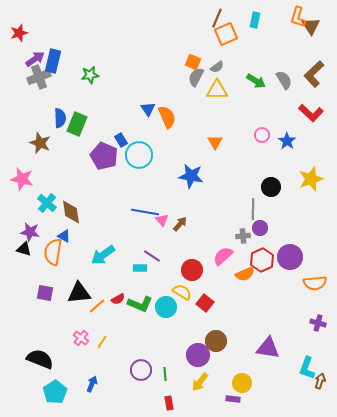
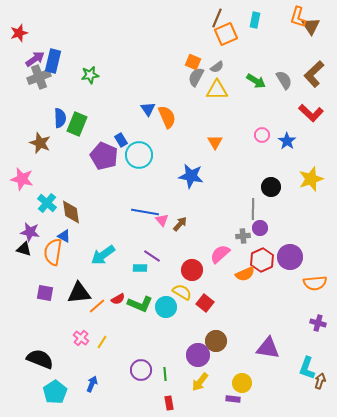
pink semicircle at (223, 256): moved 3 px left, 2 px up
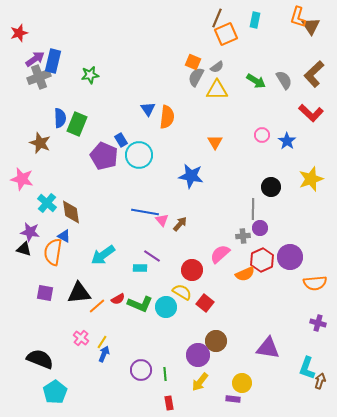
orange semicircle at (167, 117): rotated 30 degrees clockwise
blue arrow at (92, 384): moved 12 px right, 30 px up
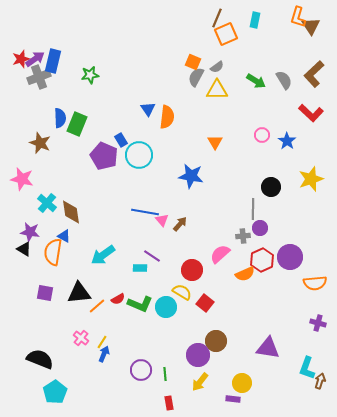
red star at (19, 33): moved 2 px right, 26 px down
black triangle at (24, 249): rotated 14 degrees clockwise
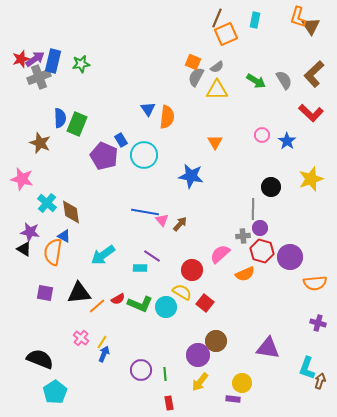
green star at (90, 75): moved 9 px left, 11 px up
cyan circle at (139, 155): moved 5 px right
red hexagon at (262, 260): moved 9 px up; rotated 20 degrees counterclockwise
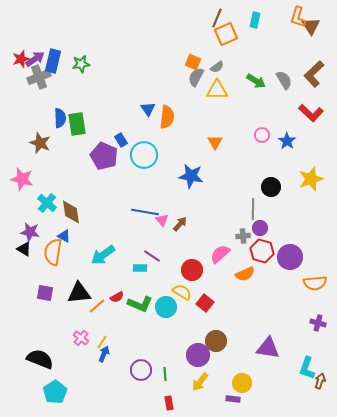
green rectangle at (77, 124): rotated 30 degrees counterclockwise
red semicircle at (118, 299): moved 1 px left, 2 px up
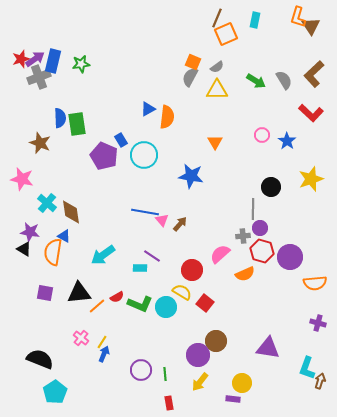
gray semicircle at (196, 77): moved 6 px left
blue triangle at (148, 109): rotated 35 degrees clockwise
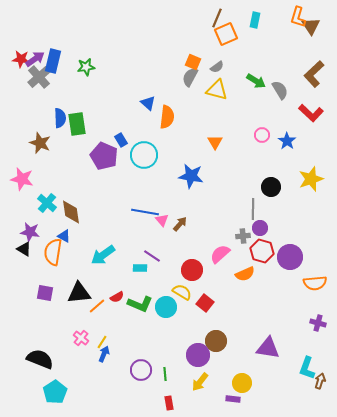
red star at (21, 59): rotated 24 degrees clockwise
green star at (81, 64): moved 5 px right, 3 px down
gray cross at (39, 77): rotated 20 degrees counterclockwise
gray semicircle at (284, 80): moved 4 px left, 10 px down
yellow triangle at (217, 90): rotated 15 degrees clockwise
blue triangle at (148, 109): moved 6 px up; rotated 49 degrees counterclockwise
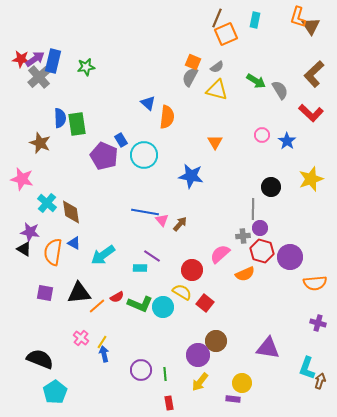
blue triangle at (64, 236): moved 10 px right, 7 px down
cyan circle at (166, 307): moved 3 px left
blue arrow at (104, 354): rotated 35 degrees counterclockwise
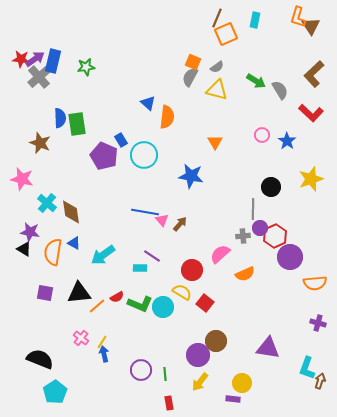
red hexagon at (262, 251): moved 13 px right, 15 px up; rotated 20 degrees clockwise
